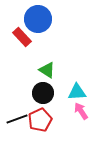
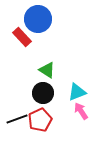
cyan triangle: rotated 18 degrees counterclockwise
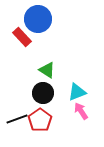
red pentagon: rotated 10 degrees counterclockwise
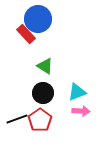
red rectangle: moved 4 px right, 3 px up
green triangle: moved 2 px left, 4 px up
pink arrow: rotated 126 degrees clockwise
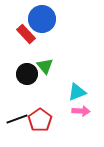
blue circle: moved 4 px right
green triangle: rotated 18 degrees clockwise
black circle: moved 16 px left, 19 px up
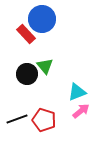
pink arrow: rotated 42 degrees counterclockwise
red pentagon: moved 4 px right; rotated 20 degrees counterclockwise
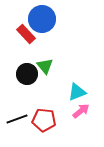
red pentagon: rotated 10 degrees counterclockwise
